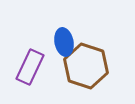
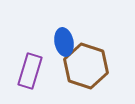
purple rectangle: moved 4 px down; rotated 8 degrees counterclockwise
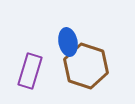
blue ellipse: moved 4 px right
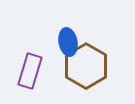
brown hexagon: rotated 12 degrees clockwise
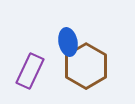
purple rectangle: rotated 8 degrees clockwise
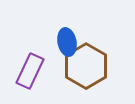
blue ellipse: moved 1 px left
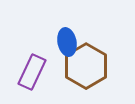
purple rectangle: moved 2 px right, 1 px down
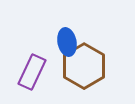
brown hexagon: moved 2 px left
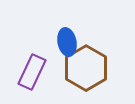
brown hexagon: moved 2 px right, 2 px down
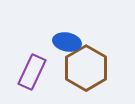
blue ellipse: rotated 68 degrees counterclockwise
